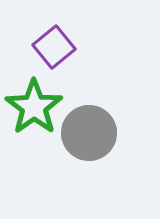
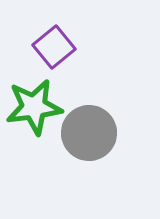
green star: rotated 28 degrees clockwise
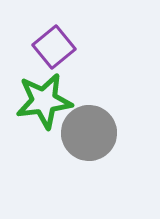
green star: moved 10 px right, 6 px up
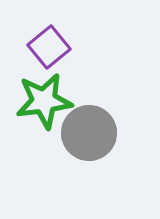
purple square: moved 5 px left
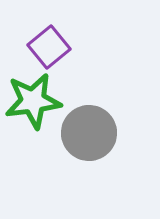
green star: moved 11 px left
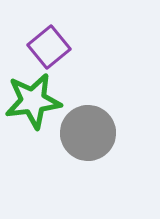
gray circle: moved 1 px left
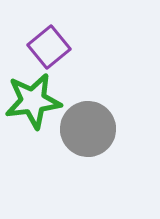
gray circle: moved 4 px up
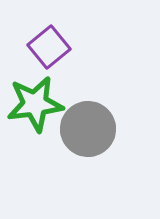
green star: moved 2 px right, 3 px down
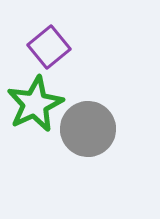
green star: rotated 18 degrees counterclockwise
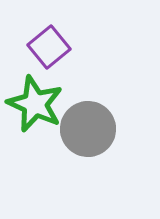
green star: rotated 22 degrees counterclockwise
